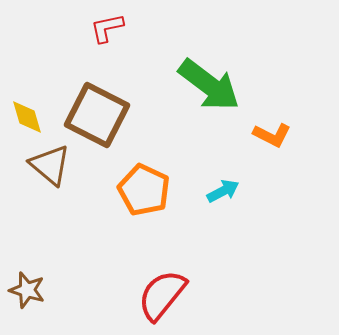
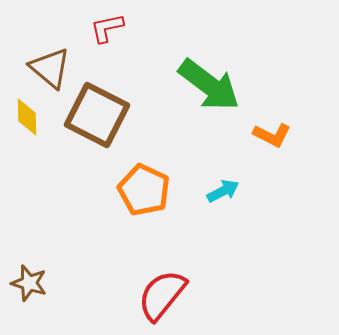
yellow diamond: rotated 15 degrees clockwise
brown triangle: moved 97 px up
brown star: moved 2 px right, 7 px up
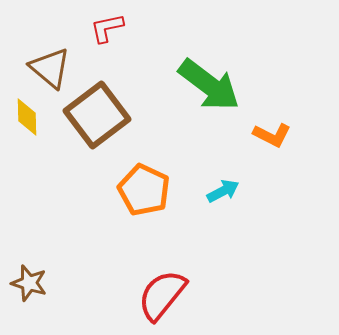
brown square: rotated 26 degrees clockwise
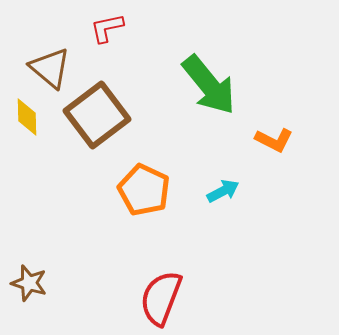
green arrow: rotated 14 degrees clockwise
orange L-shape: moved 2 px right, 5 px down
red semicircle: moved 1 px left, 3 px down; rotated 18 degrees counterclockwise
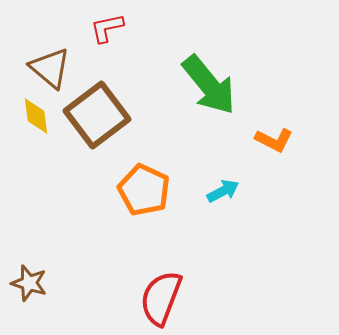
yellow diamond: moved 9 px right, 1 px up; rotated 6 degrees counterclockwise
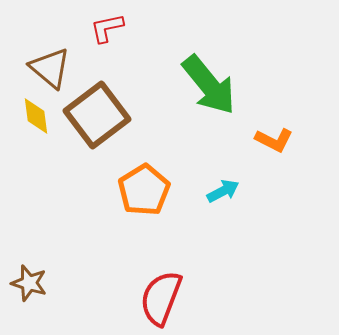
orange pentagon: rotated 15 degrees clockwise
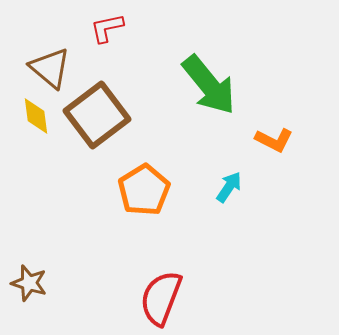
cyan arrow: moved 6 px right, 4 px up; rotated 28 degrees counterclockwise
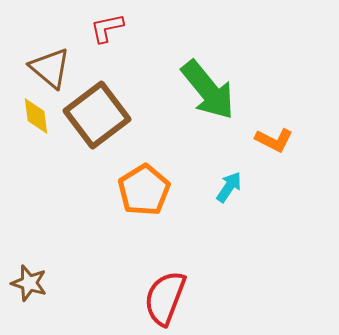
green arrow: moved 1 px left, 5 px down
red semicircle: moved 4 px right
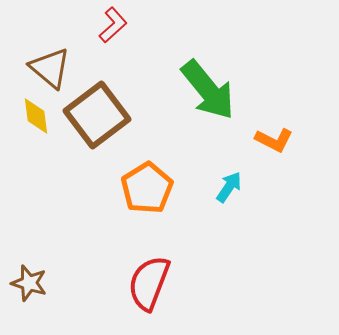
red L-shape: moved 6 px right, 3 px up; rotated 150 degrees clockwise
orange pentagon: moved 3 px right, 2 px up
red semicircle: moved 16 px left, 15 px up
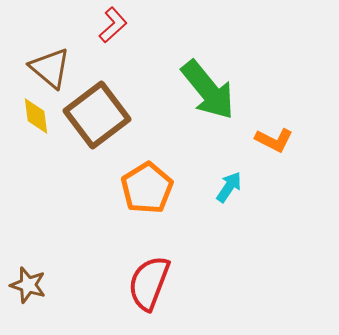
brown star: moved 1 px left, 2 px down
